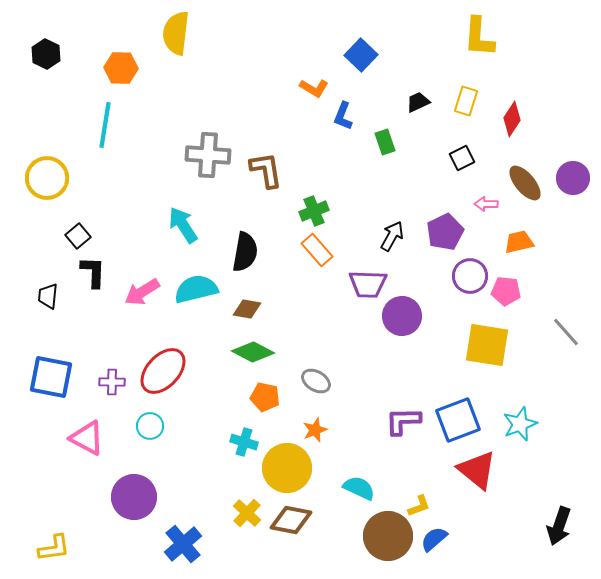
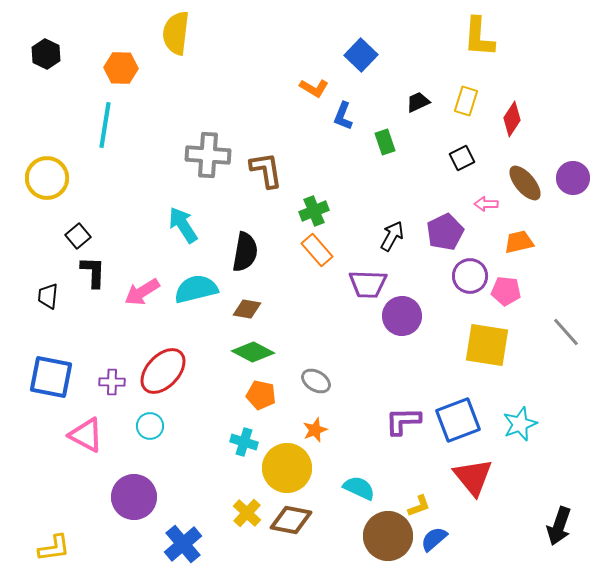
orange pentagon at (265, 397): moved 4 px left, 2 px up
pink triangle at (87, 438): moved 1 px left, 3 px up
red triangle at (477, 470): moved 4 px left, 7 px down; rotated 12 degrees clockwise
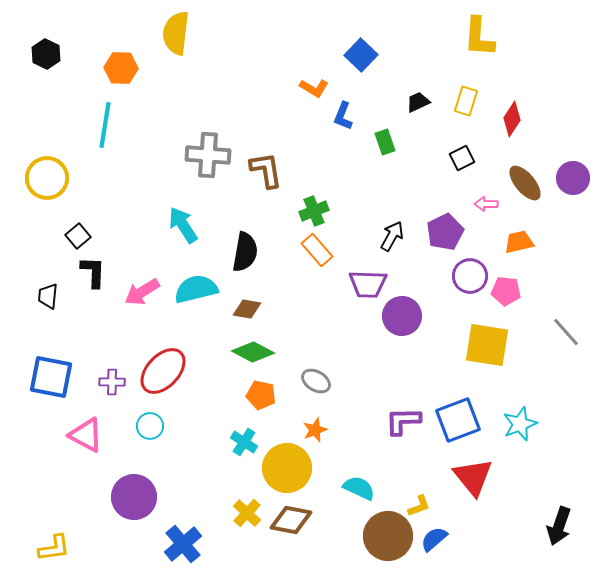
cyan cross at (244, 442): rotated 16 degrees clockwise
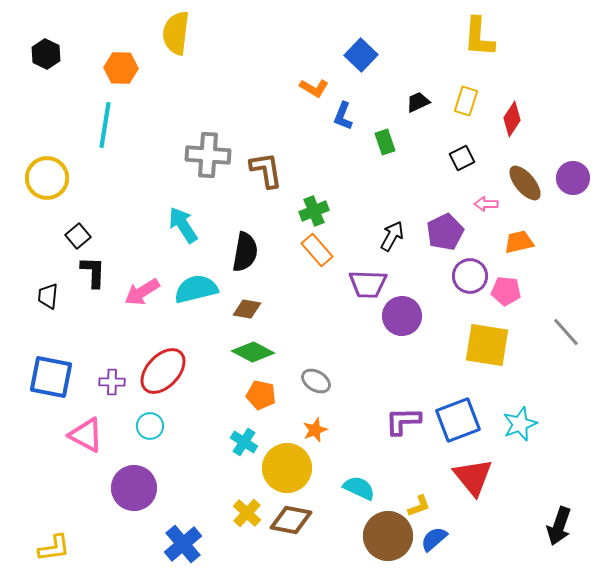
purple circle at (134, 497): moved 9 px up
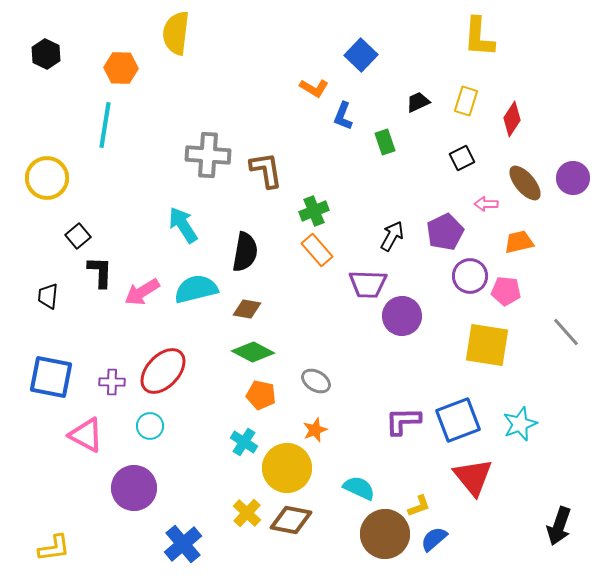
black L-shape at (93, 272): moved 7 px right
brown circle at (388, 536): moved 3 px left, 2 px up
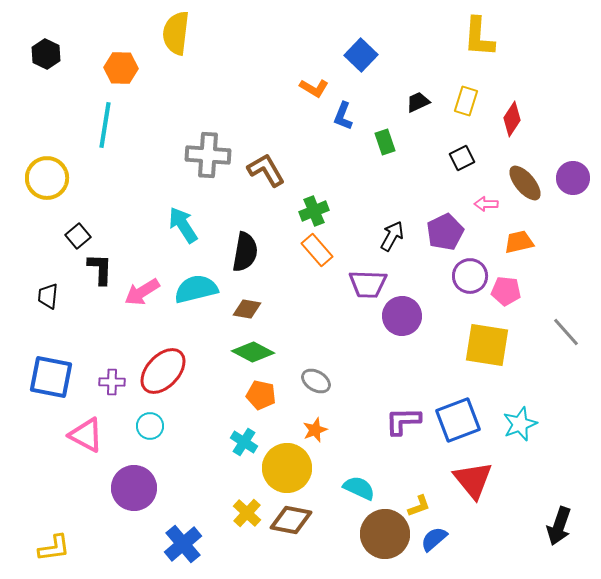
brown L-shape at (266, 170): rotated 21 degrees counterclockwise
black L-shape at (100, 272): moved 3 px up
red triangle at (473, 477): moved 3 px down
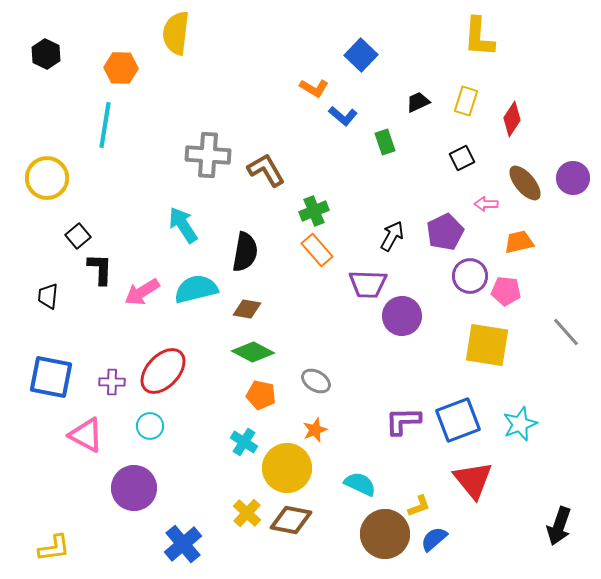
blue L-shape at (343, 116): rotated 72 degrees counterclockwise
cyan semicircle at (359, 488): moved 1 px right, 4 px up
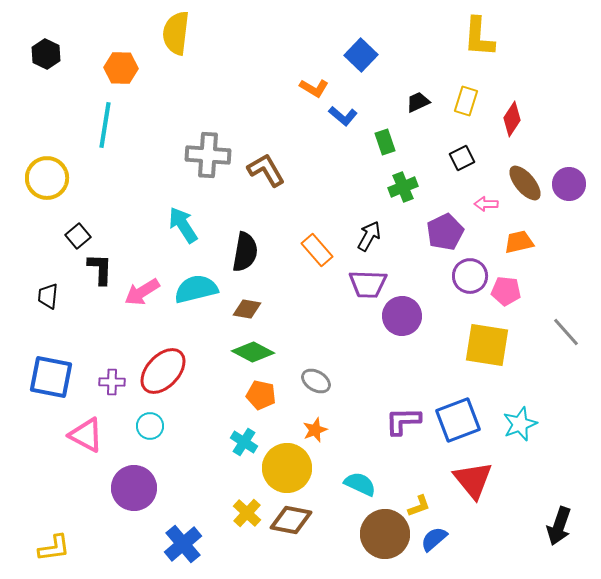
purple circle at (573, 178): moved 4 px left, 6 px down
green cross at (314, 211): moved 89 px right, 24 px up
black arrow at (392, 236): moved 23 px left
